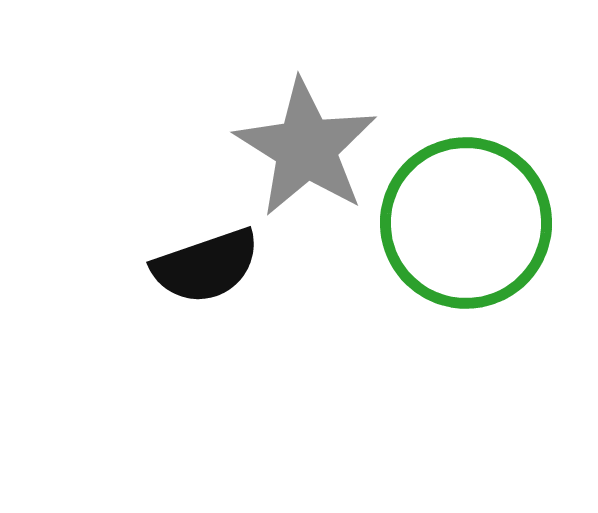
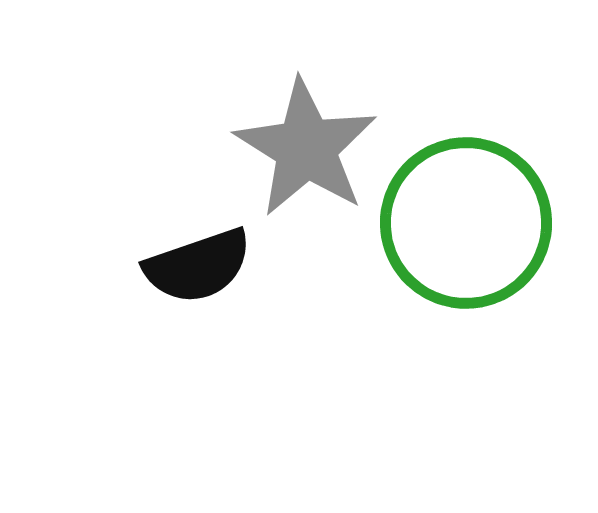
black semicircle: moved 8 px left
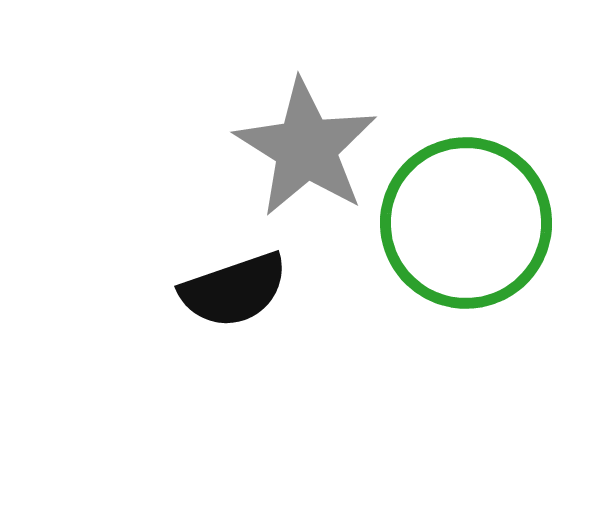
black semicircle: moved 36 px right, 24 px down
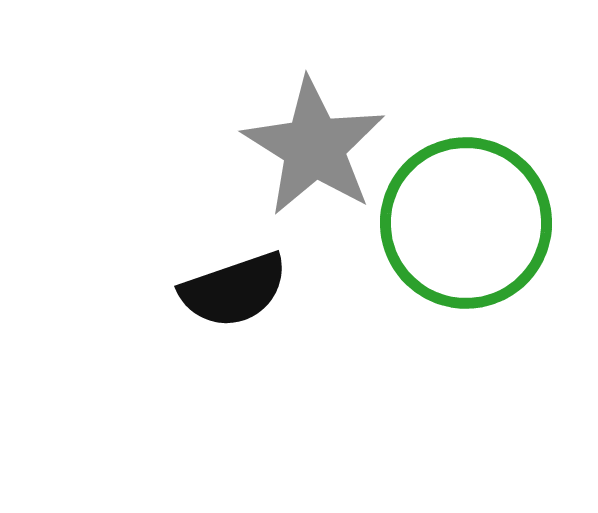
gray star: moved 8 px right, 1 px up
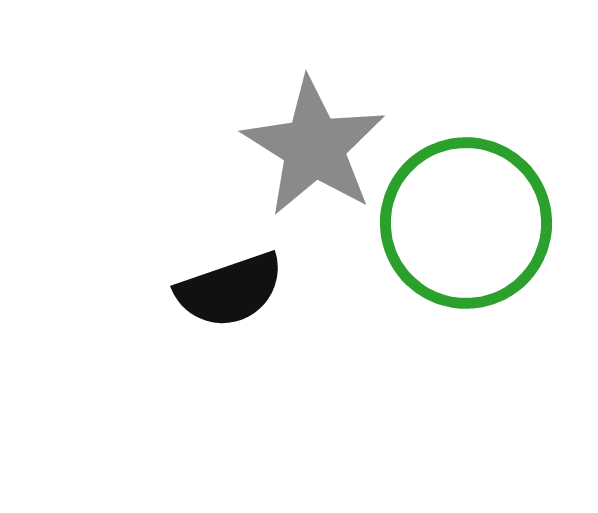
black semicircle: moved 4 px left
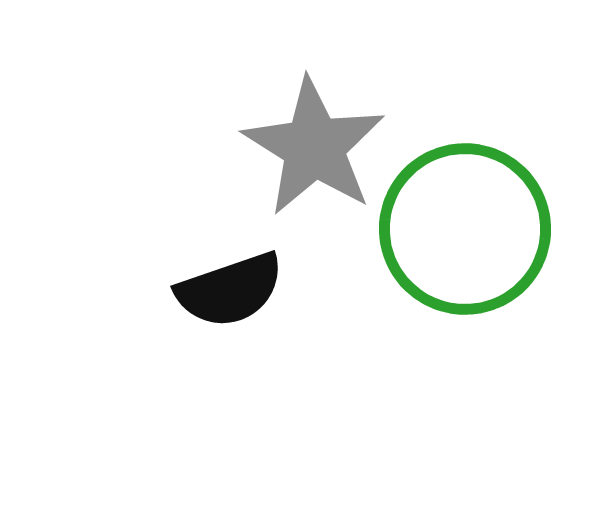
green circle: moved 1 px left, 6 px down
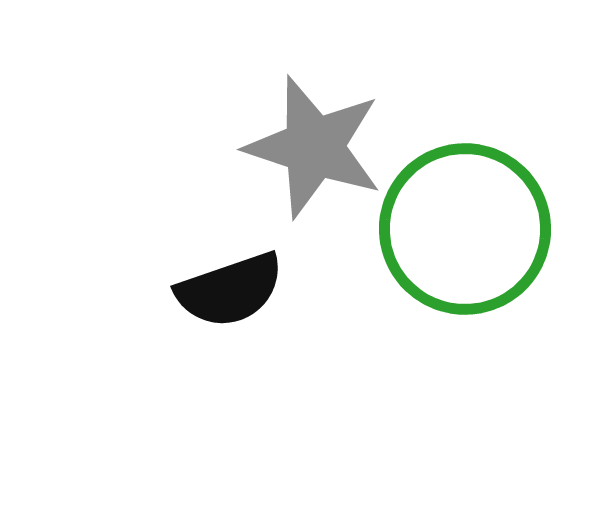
gray star: rotated 14 degrees counterclockwise
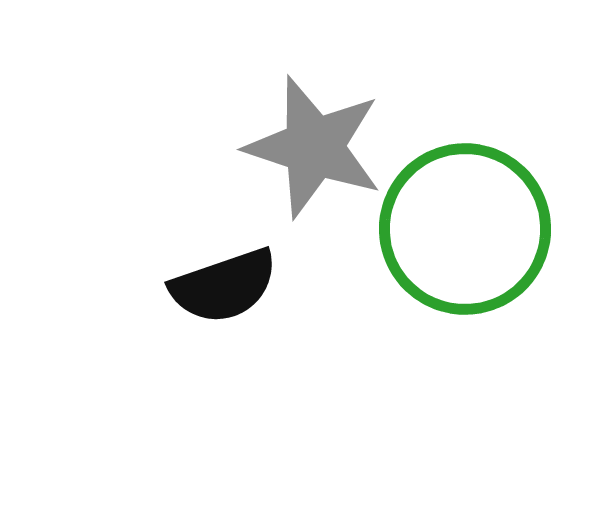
black semicircle: moved 6 px left, 4 px up
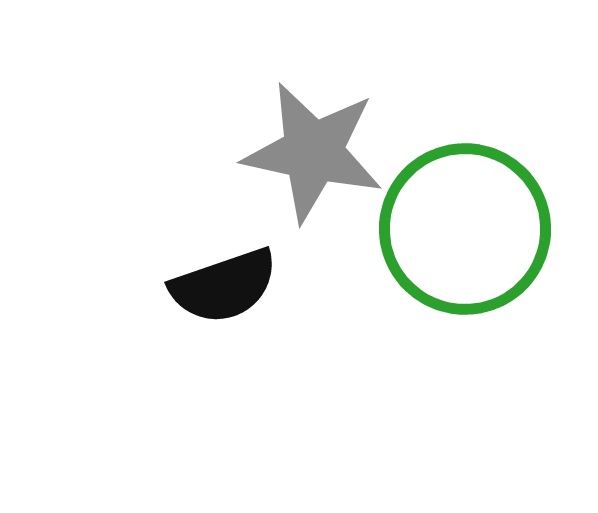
gray star: moved 1 px left, 5 px down; rotated 6 degrees counterclockwise
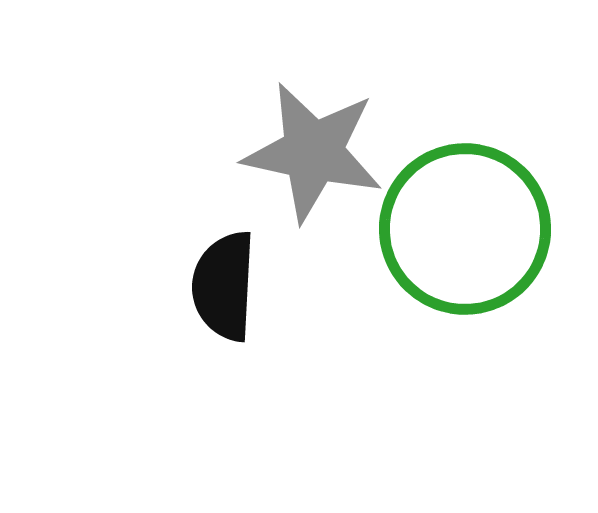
black semicircle: rotated 112 degrees clockwise
